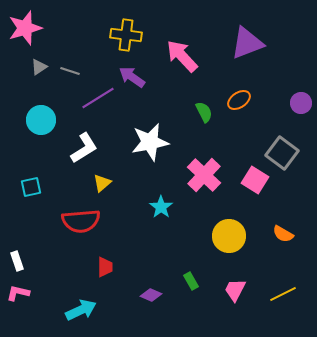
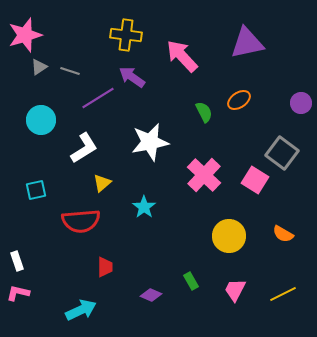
pink star: moved 7 px down
purple triangle: rotated 9 degrees clockwise
cyan square: moved 5 px right, 3 px down
cyan star: moved 17 px left
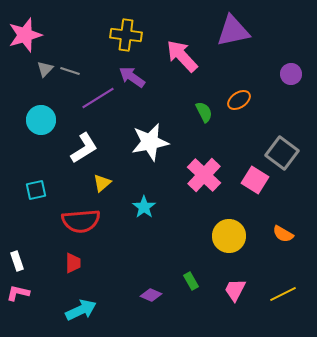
purple triangle: moved 14 px left, 12 px up
gray triangle: moved 6 px right, 2 px down; rotated 12 degrees counterclockwise
purple circle: moved 10 px left, 29 px up
red trapezoid: moved 32 px left, 4 px up
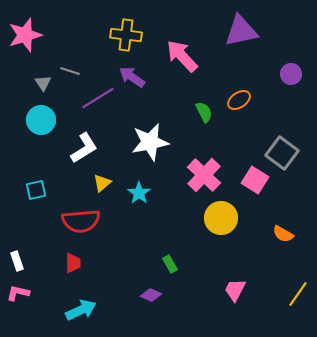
purple triangle: moved 8 px right
gray triangle: moved 2 px left, 14 px down; rotated 18 degrees counterclockwise
cyan star: moved 5 px left, 14 px up
yellow circle: moved 8 px left, 18 px up
green rectangle: moved 21 px left, 17 px up
yellow line: moved 15 px right; rotated 28 degrees counterclockwise
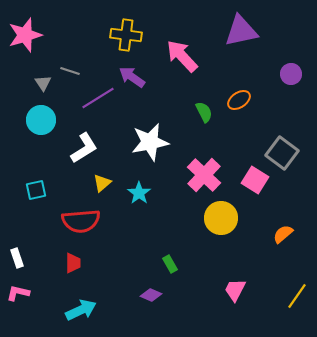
orange semicircle: rotated 110 degrees clockwise
white rectangle: moved 3 px up
yellow line: moved 1 px left, 2 px down
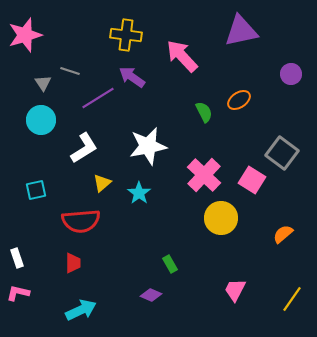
white star: moved 2 px left, 4 px down
pink square: moved 3 px left
yellow line: moved 5 px left, 3 px down
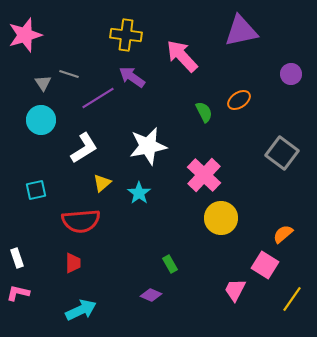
gray line: moved 1 px left, 3 px down
pink square: moved 13 px right, 85 px down
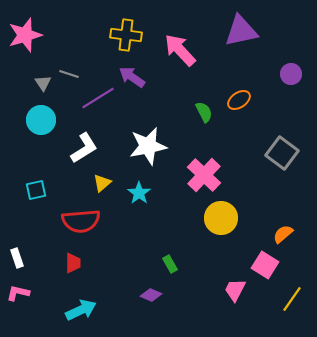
pink arrow: moved 2 px left, 6 px up
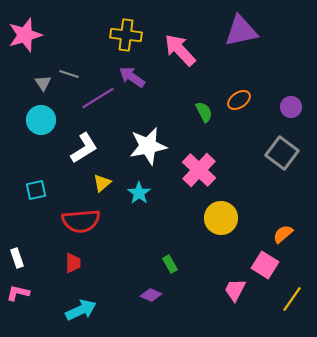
purple circle: moved 33 px down
pink cross: moved 5 px left, 5 px up
